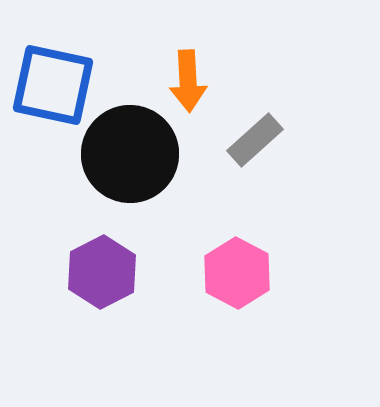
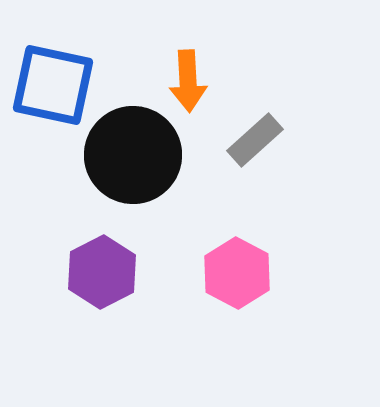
black circle: moved 3 px right, 1 px down
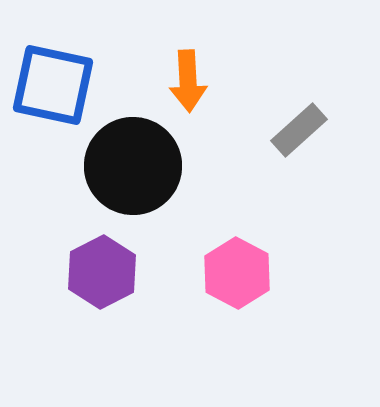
gray rectangle: moved 44 px right, 10 px up
black circle: moved 11 px down
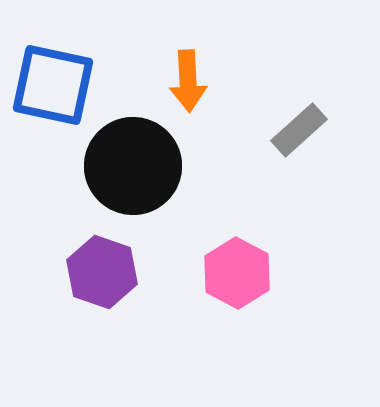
purple hexagon: rotated 14 degrees counterclockwise
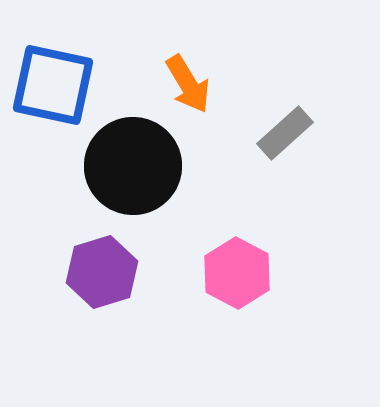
orange arrow: moved 3 px down; rotated 28 degrees counterclockwise
gray rectangle: moved 14 px left, 3 px down
purple hexagon: rotated 24 degrees clockwise
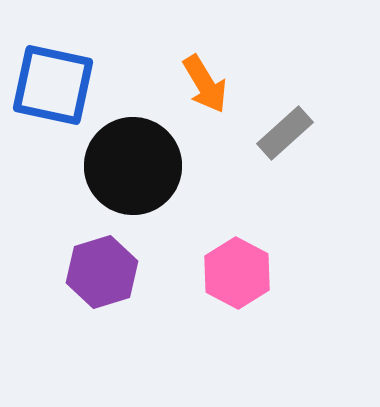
orange arrow: moved 17 px right
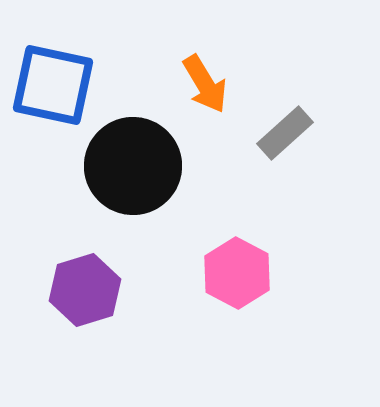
purple hexagon: moved 17 px left, 18 px down
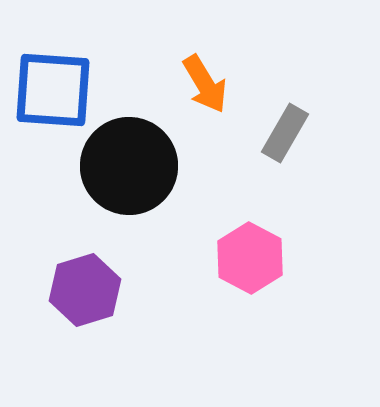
blue square: moved 5 px down; rotated 8 degrees counterclockwise
gray rectangle: rotated 18 degrees counterclockwise
black circle: moved 4 px left
pink hexagon: moved 13 px right, 15 px up
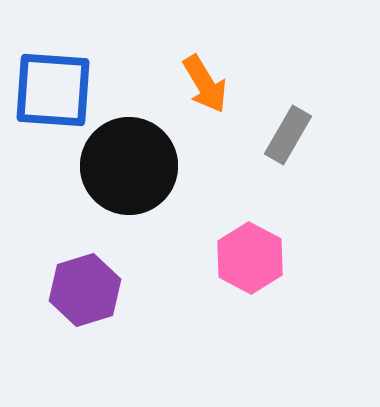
gray rectangle: moved 3 px right, 2 px down
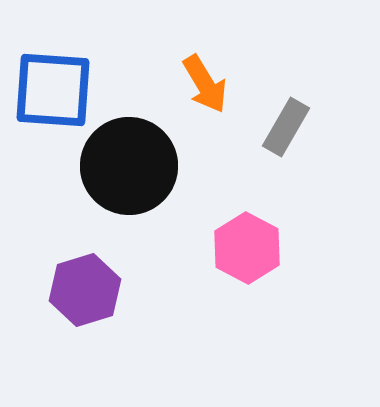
gray rectangle: moved 2 px left, 8 px up
pink hexagon: moved 3 px left, 10 px up
